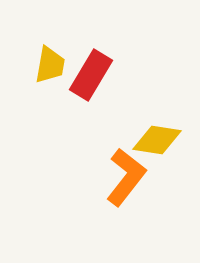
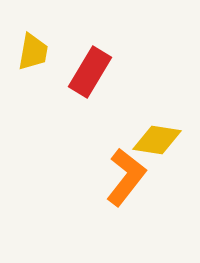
yellow trapezoid: moved 17 px left, 13 px up
red rectangle: moved 1 px left, 3 px up
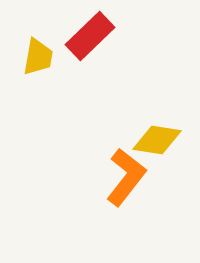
yellow trapezoid: moved 5 px right, 5 px down
red rectangle: moved 36 px up; rotated 15 degrees clockwise
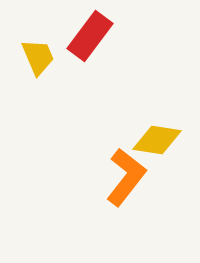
red rectangle: rotated 9 degrees counterclockwise
yellow trapezoid: rotated 33 degrees counterclockwise
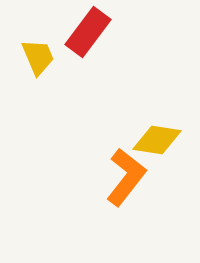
red rectangle: moved 2 px left, 4 px up
